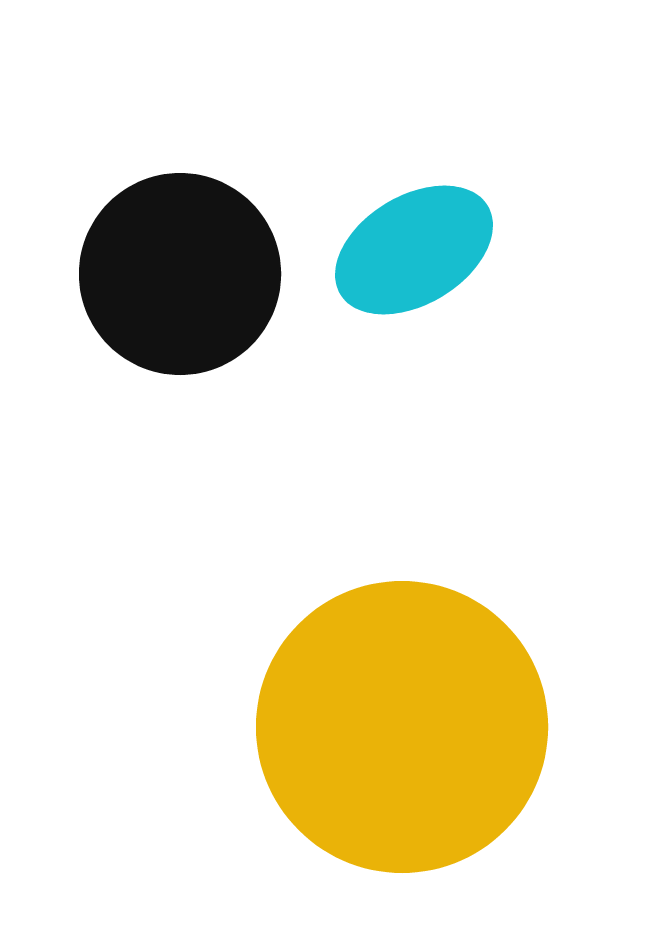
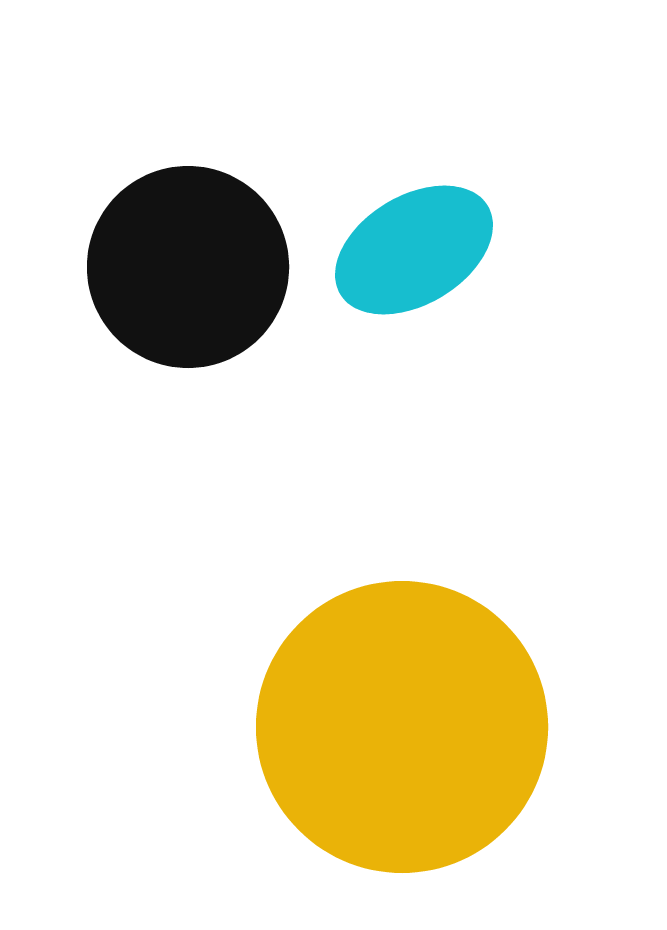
black circle: moved 8 px right, 7 px up
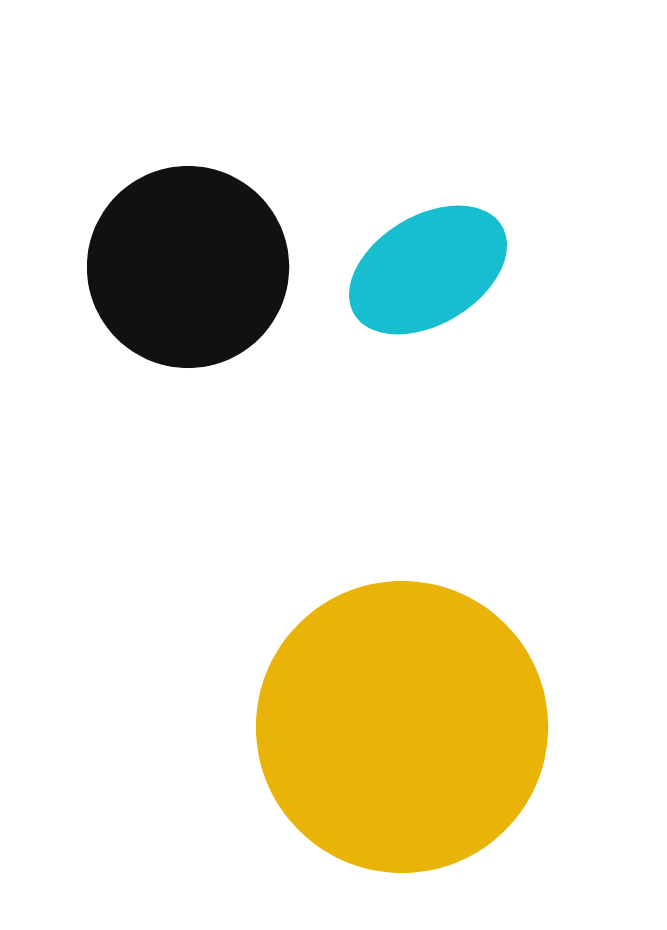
cyan ellipse: moved 14 px right, 20 px down
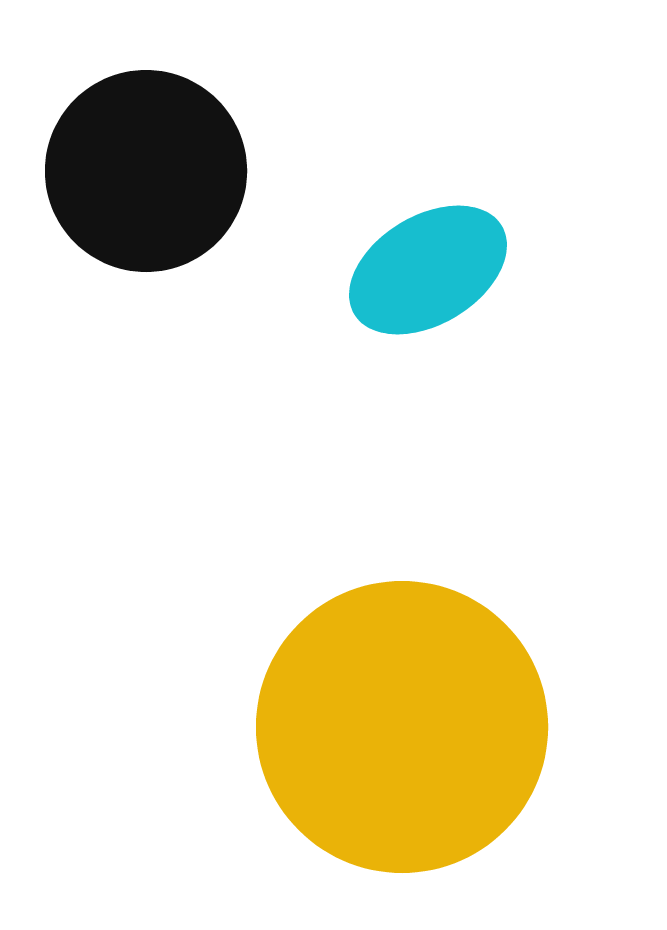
black circle: moved 42 px left, 96 px up
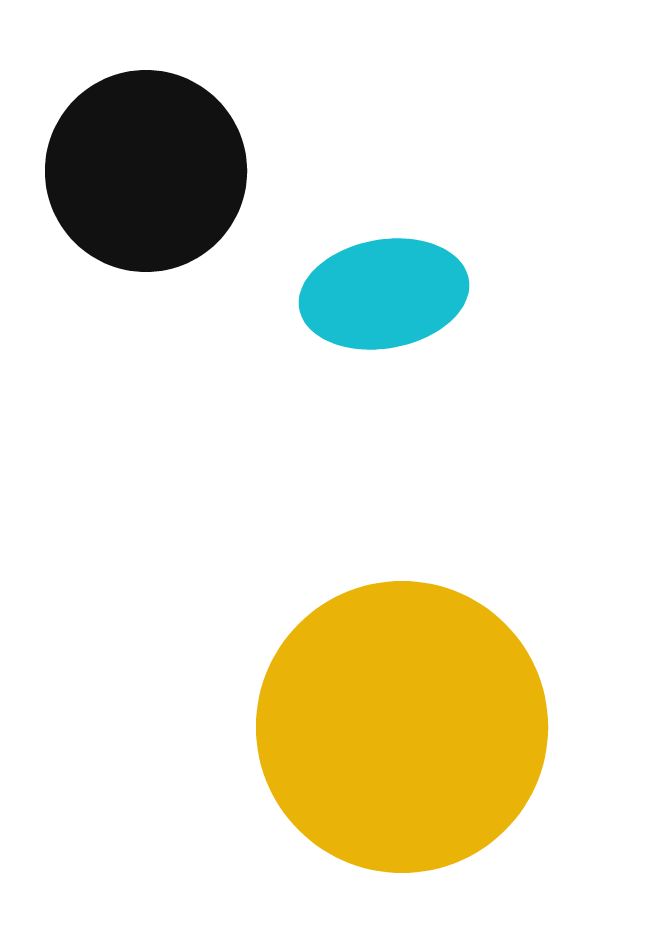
cyan ellipse: moved 44 px left, 24 px down; rotated 21 degrees clockwise
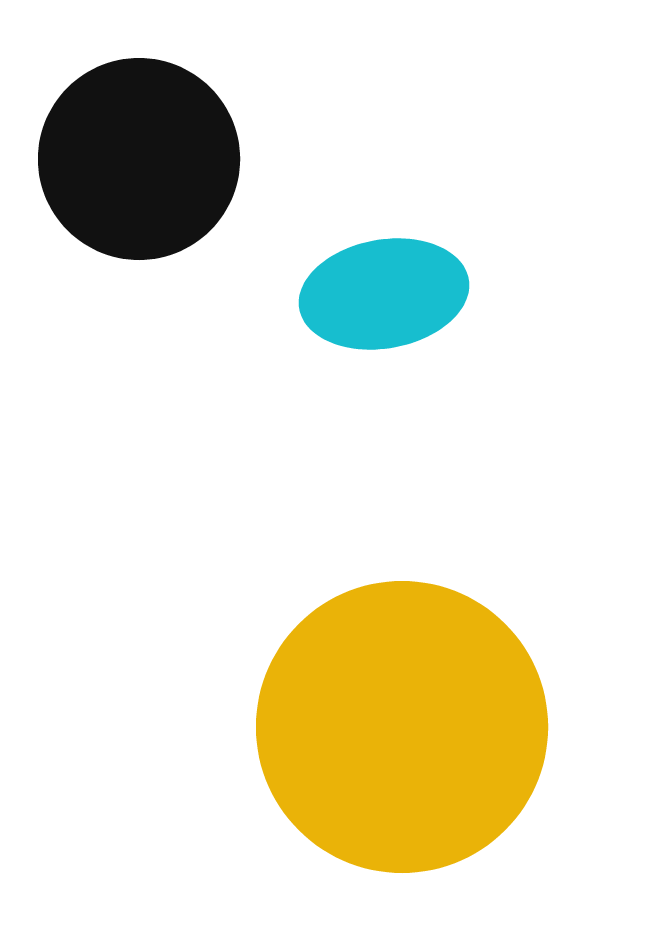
black circle: moved 7 px left, 12 px up
